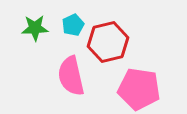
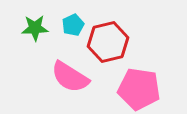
pink semicircle: moved 1 px left, 1 px down; rotated 45 degrees counterclockwise
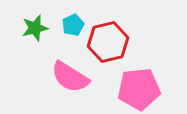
green star: rotated 12 degrees counterclockwise
pink pentagon: rotated 15 degrees counterclockwise
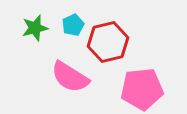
pink pentagon: moved 3 px right
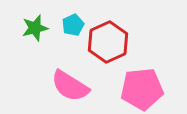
red hexagon: rotated 12 degrees counterclockwise
pink semicircle: moved 9 px down
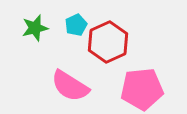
cyan pentagon: moved 3 px right
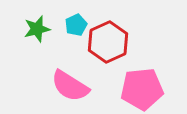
green star: moved 2 px right, 1 px down
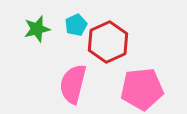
pink semicircle: moved 3 px right, 2 px up; rotated 72 degrees clockwise
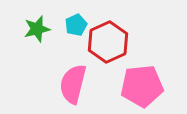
pink pentagon: moved 3 px up
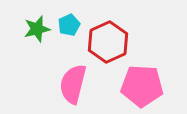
cyan pentagon: moved 7 px left
pink pentagon: rotated 9 degrees clockwise
